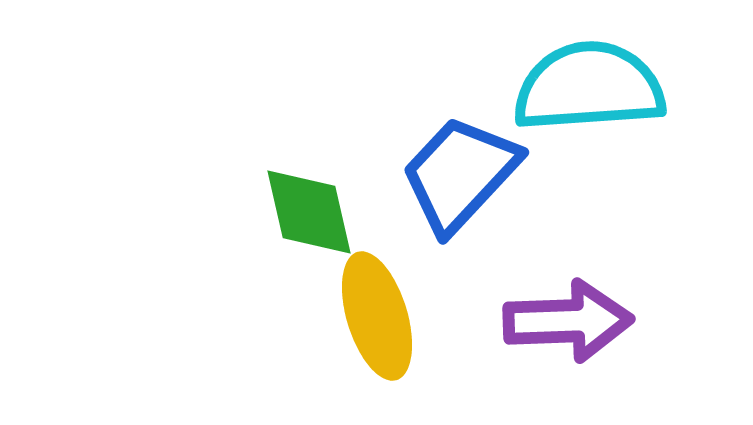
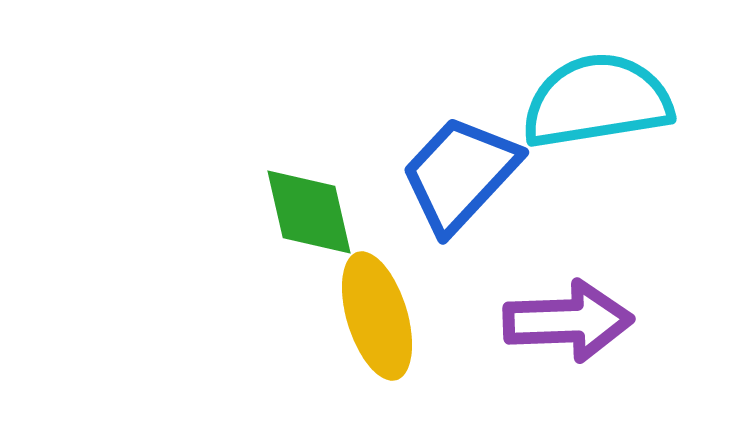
cyan semicircle: moved 8 px right, 14 px down; rotated 5 degrees counterclockwise
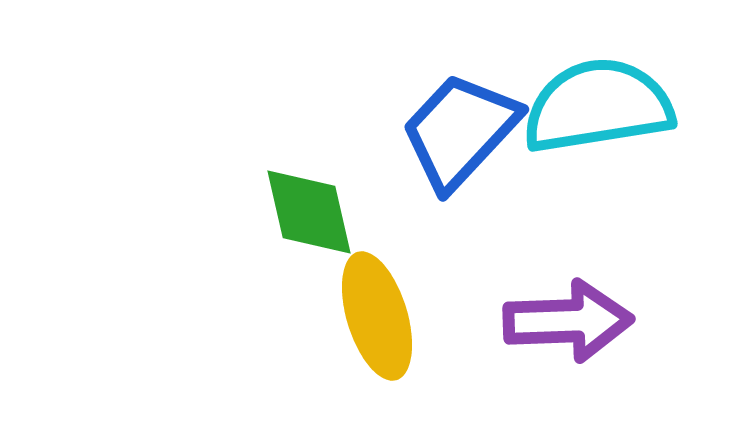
cyan semicircle: moved 1 px right, 5 px down
blue trapezoid: moved 43 px up
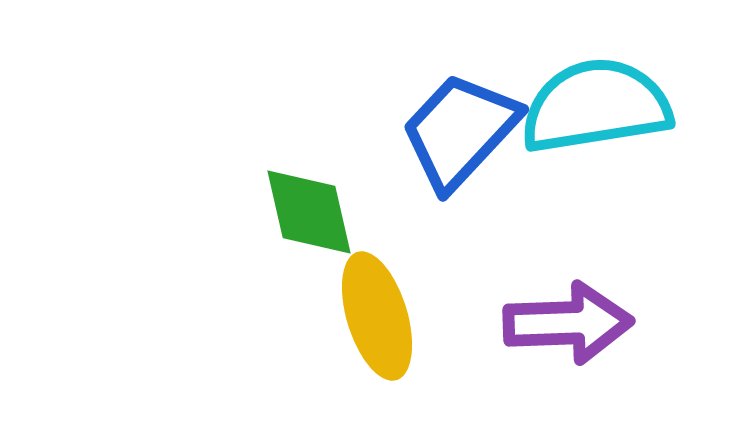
cyan semicircle: moved 2 px left
purple arrow: moved 2 px down
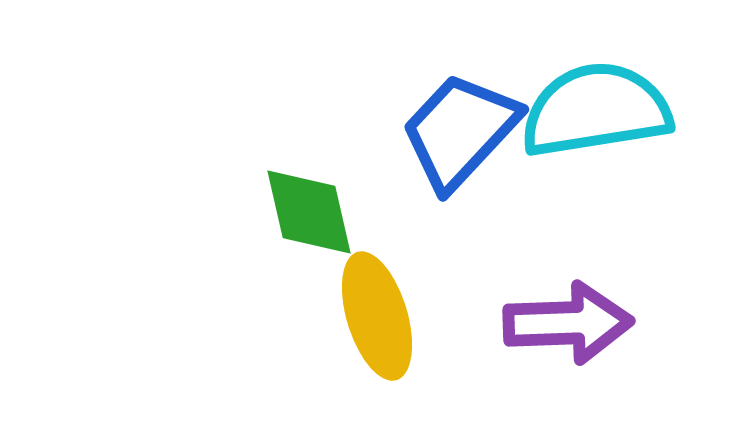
cyan semicircle: moved 4 px down
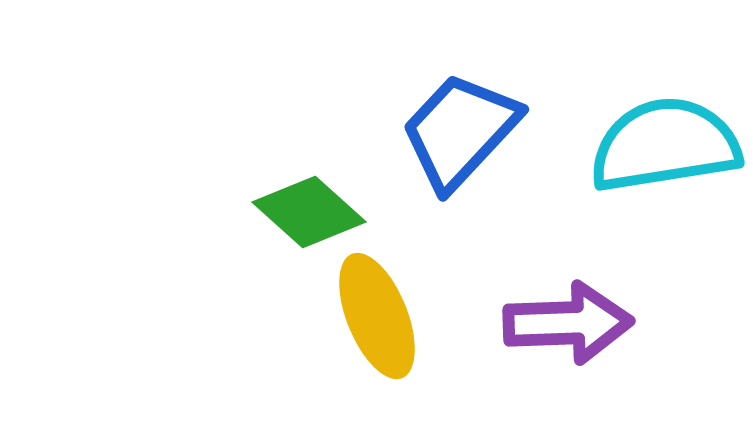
cyan semicircle: moved 69 px right, 35 px down
green diamond: rotated 35 degrees counterclockwise
yellow ellipse: rotated 5 degrees counterclockwise
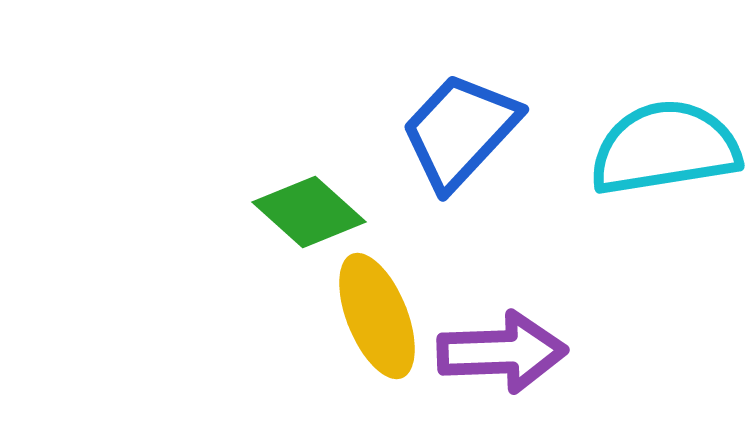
cyan semicircle: moved 3 px down
purple arrow: moved 66 px left, 29 px down
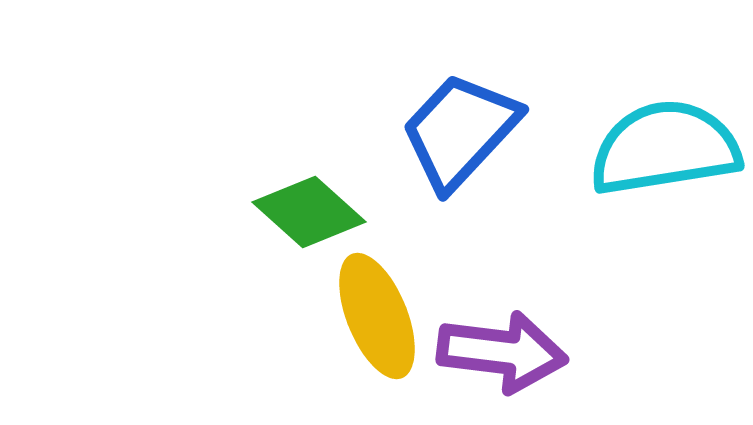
purple arrow: rotated 9 degrees clockwise
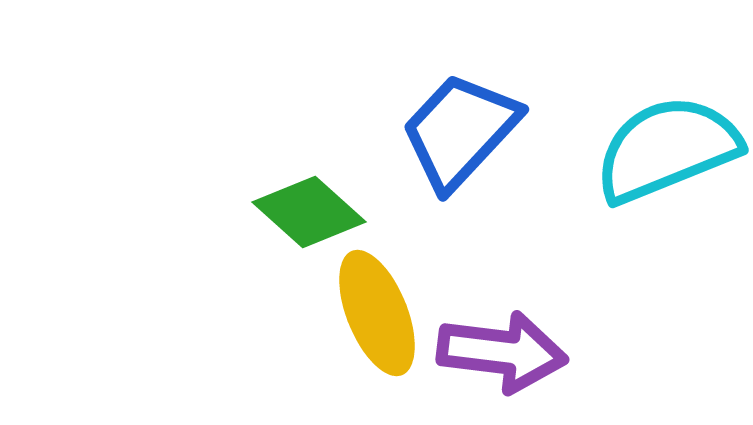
cyan semicircle: moved 2 px right, 1 px down; rotated 13 degrees counterclockwise
yellow ellipse: moved 3 px up
